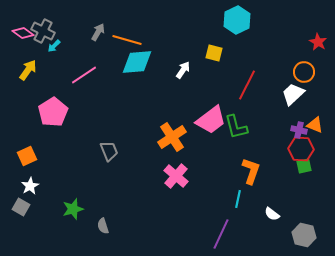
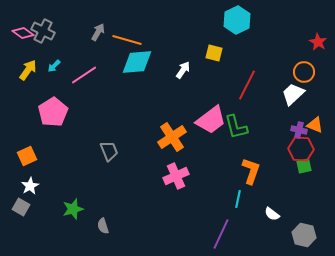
cyan arrow: moved 20 px down
pink cross: rotated 25 degrees clockwise
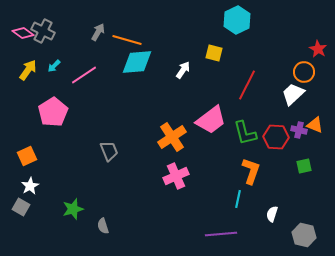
red star: moved 7 px down
green L-shape: moved 9 px right, 6 px down
red hexagon: moved 25 px left, 12 px up
white semicircle: rotated 70 degrees clockwise
purple line: rotated 60 degrees clockwise
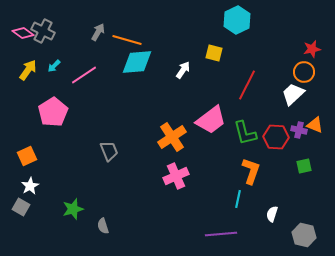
red star: moved 6 px left; rotated 30 degrees clockwise
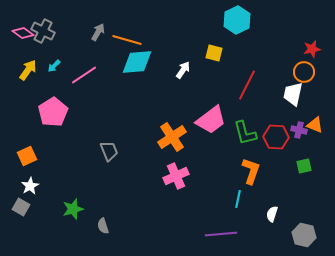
white trapezoid: rotated 35 degrees counterclockwise
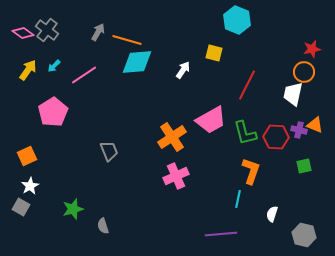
cyan hexagon: rotated 12 degrees counterclockwise
gray cross: moved 4 px right, 1 px up; rotated 10 degrees clockwise
pink trapezoid: rotated 8 degrees clockwise
